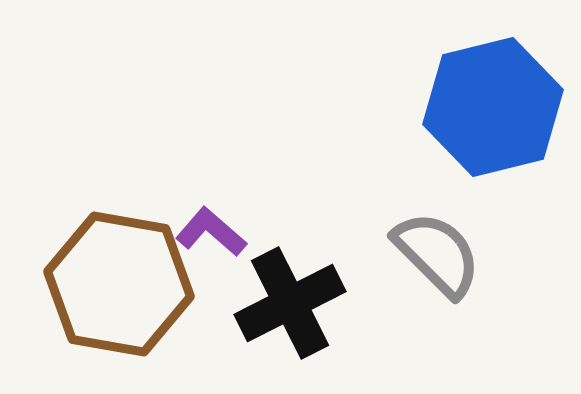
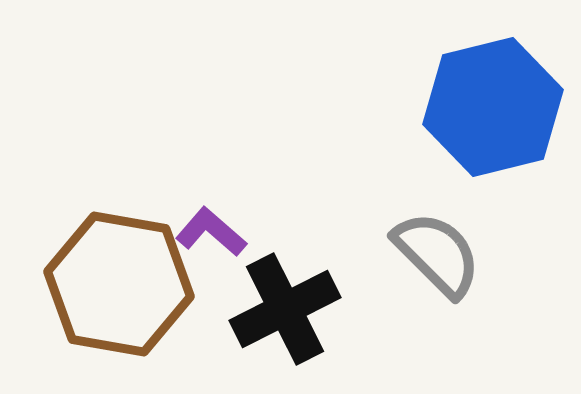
black cross: moved 5 px left, 6 px down
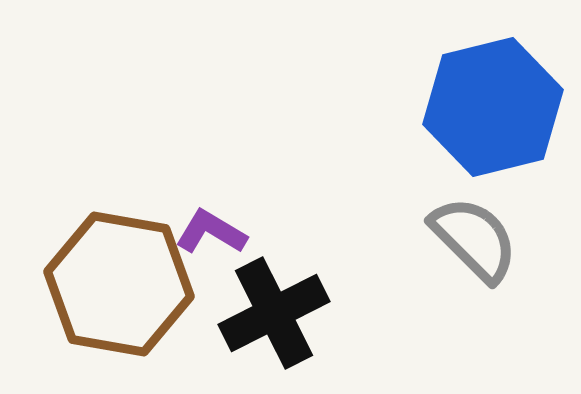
purple L-shape: rotated 10 degrees counterclockwise
gray semicircle: moved 37 px right, 15 px up
black cross: moved 11 px left, 4 px down
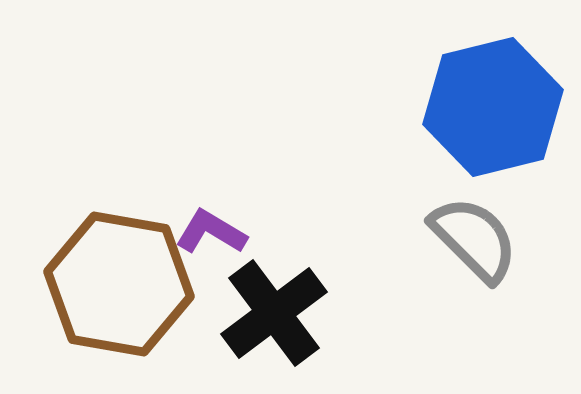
black cross: rotated 10 degrees counterclockwise
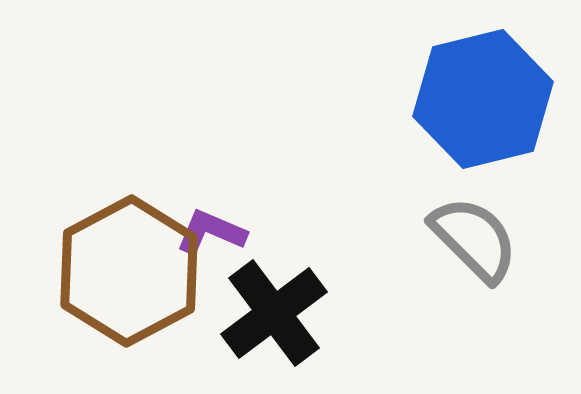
blue hexagon: moved 10 px left, 8 px up
purple L-shape: rotated 8 degrees counterclockwise
brown hexagon: moved 10 px right, 13 px up; rotated 22 degrees clockwise
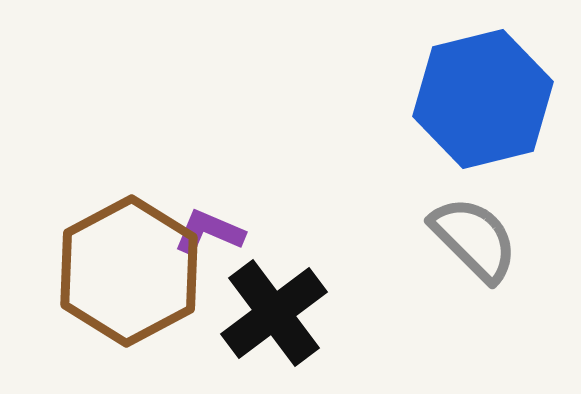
purple L-shape: moved 2 px left
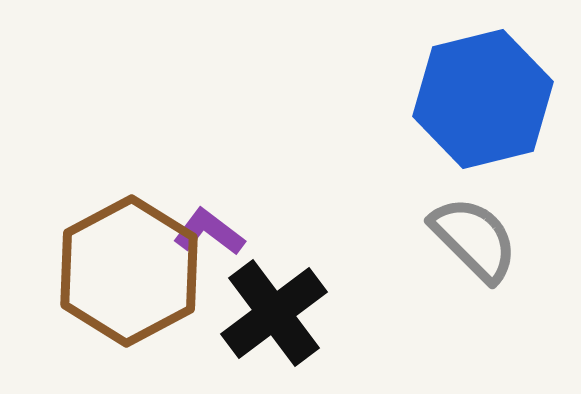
purple L-shape: rotated 14 degrees clockwise
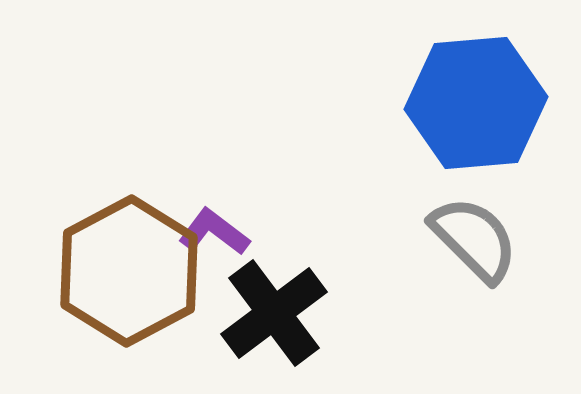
blue hexagon: moved 7 px left, 4 px down; rotated 9 degrees clockwise
purple L-shape: moved 5 px right
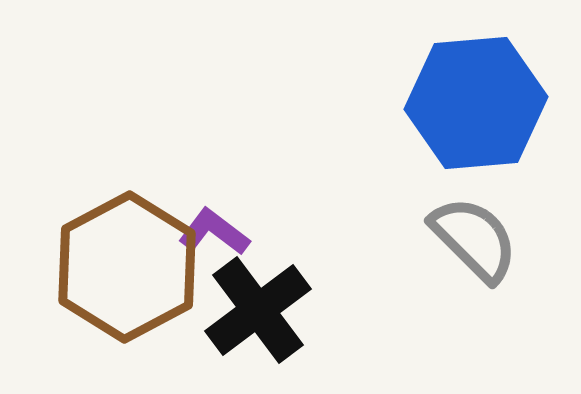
brown hexagon: moved 2 px left, 4 px up
black cross: moved 16 px left, 3 px up
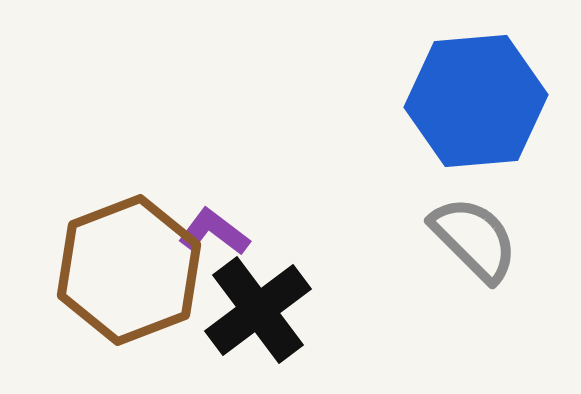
blue hexagon: moved 2 px up
brown hexagon: moved 2 px right, 3 px down; rotated 7 degrees clockwise
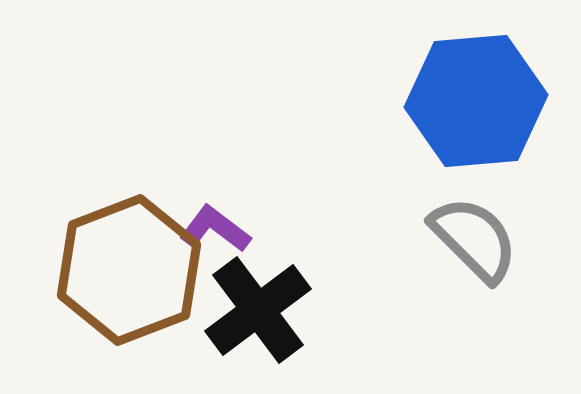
purple L-shape: moved 1 px right, 3 px up
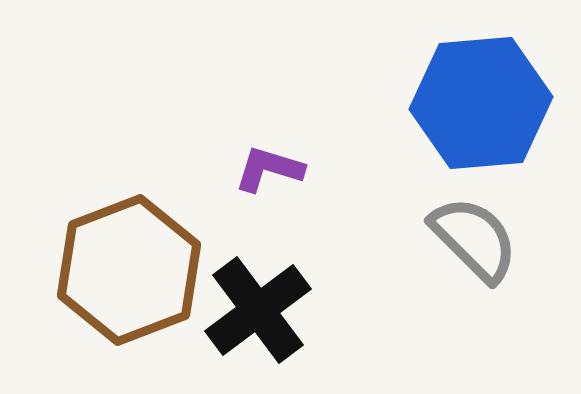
blue hexagon: moved 5 px right, 2 px down
purple L-shape: moved 54 px right, 60 px up; rotated 20 degrees counterclockwise
